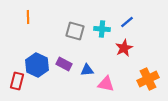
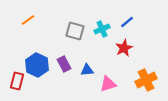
orange line: moved 3 px down; rotated 56 degrees clockwise
cyan cross: rotated 28 degrees counterclockwise
purple rectangle: rotated 35 degrees clockwise
orange cross: moved 2 px left, 1 px down
pink triangle: moved 2 px right; rotated 30 degrees counterclockwise
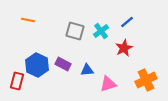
orange line: rotated 48 degrees clockwise
cyan cross: moved 1 px left, 2 px down; rotated 14 degrees counterclockwise
purple rectangle: moved 1 px left; rotated 35 degrees counterclockwise
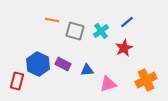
orange line: moved 24 px right
blue hexagon: moved 1 px right, 1 px up
